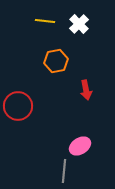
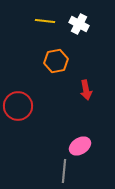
white cross: rotated 18 degrees counterclockwise
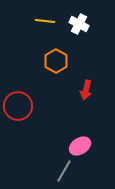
orange hexagon: rotated 20 degrees counterclockwise
red arrow: rotated 24 degrees clockwise
gray line: rotated 25 degrees clockwise
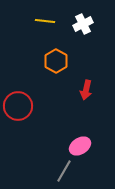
white cross: moved 4 px right; rotated 36 degrees clockwise
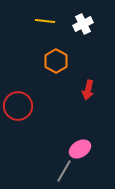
red arrow: moved 2 px right
pink ellipse: moved 3 px down
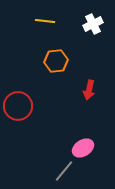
white cross: moved 10 px right
orange hexagon: rotated 25 degrees clockwise
red arrow: moved 1 px right
pink ellipse: moved 3 px right, 1 px up
gray line: rotated 10 degrees clockwise
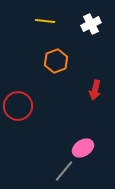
white cross: moved 2 px left
orange hexagon: rotated 15 degrees counterclockwise
red arrow: moved 6 px right
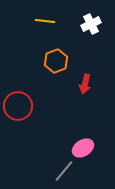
red arrow: moved 10 px left, 6 px up
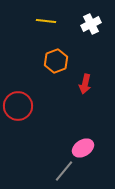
yellow line: moved 1 px right
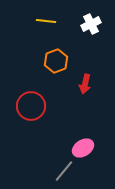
red circle: moved 13 px right
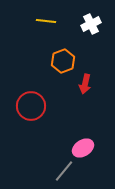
orange hexagon: moved 7 px right
